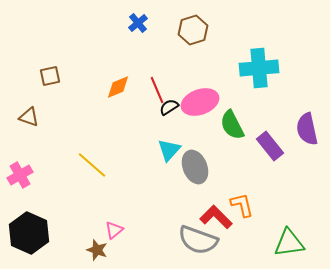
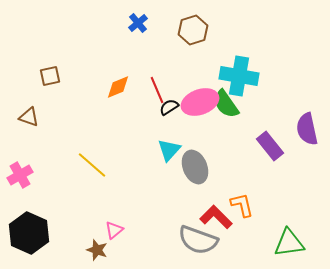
cyan cross: moved 20 px left, 8 px down; rotated 15 degrees clockwise
green semicircle: moved 6 px left, 21 px up; rotated 8 degrees counterclockwise
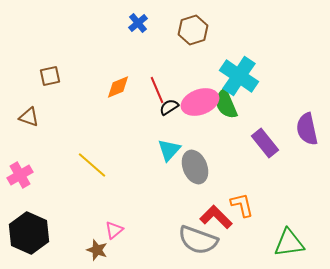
cyan cross: rotated 24 degrees clockwise
green semicircle: rotated 12 degrees clockwise
purple rectangle: moved 5 px left, 3 px up
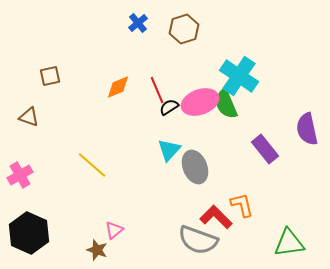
brown hexagon: moved 9 px left, 1 px up
purple rectangle: moved 6 px down
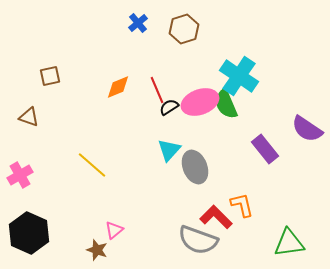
purple semicircle: rotated 44 degrees counterclockwise
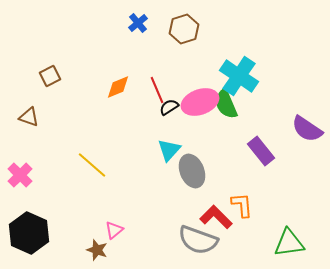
brown square: rotated 15 degrees counterclockwise
purple rectangle: moved 4 px left, 2 px down
gray ellipse: moved 3 px left, 4 px down
pink cross: rotated 15 degrees counterclockwise
orange L-shape: rotated 8 degrees clockwise
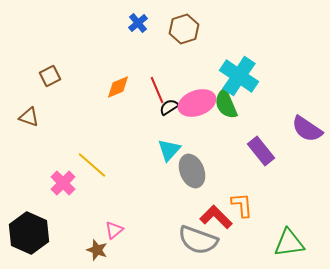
pink ellipse: moved 3 px left, 1 px down
pink cross: moved 43 px right, 8 px down
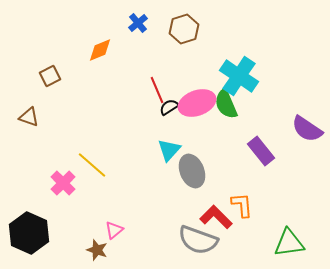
orange diamond: moved 18 px left, 37 px up
